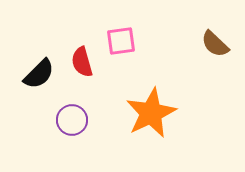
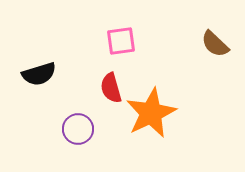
red semicircle: moved 29 px right, 26 px down
black semicircle: rotated 28 degrees clockwise
purple circle: moved 6 px right, 9 px down
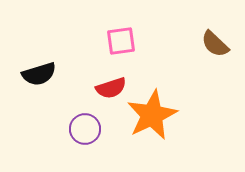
red semicircle: rotated 92 degrees counterclockwise
orange star: moved 1 px right, 2 px down
purple circle: moved 7 px right
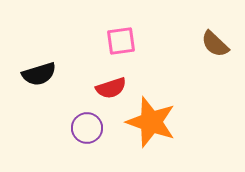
orange star: moved 1 px left, 7 px down; rotated 27 degrees counterclockwise
purple circle: moved 2 px right, 1 px up
